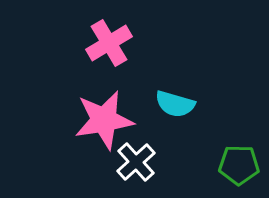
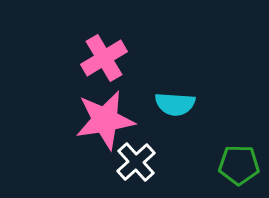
pink cross: moved 5 px left, 15 px down
cyan semicircle: rotated 12 degrees counterclockwise
pink star: moved 1 px right
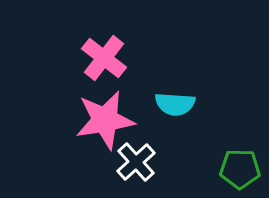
pink cross: rotated 21 degrees counterclockwise
green pentagon: moved 1 px right, 4 px down
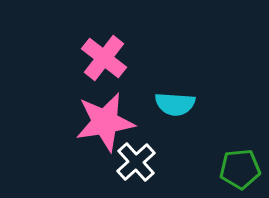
pink star: moved 2 px down
green pentagon: rotated 6 degrees counterclockwise
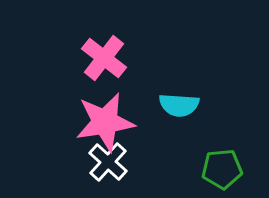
cyan semicircle: moved 4 px right, 1 px down
white cross: moved 28 px left; rotated 6 degrees counterclockwise
green pentagon: moved 18 px left
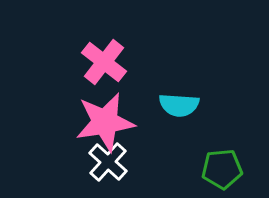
pink cross: moved 4 px down
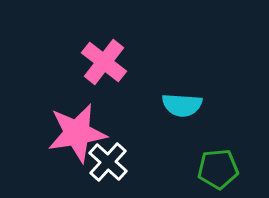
cyan semicircle: moved 3 px right
pink star: moved 28 px left, 11 px down
green pentagon: moved 4 px left
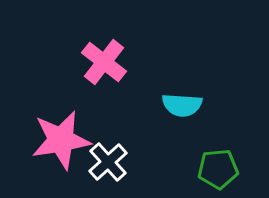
pink star: moved 16 px left, 7 px down
white cross: rotated 6 degrees clockwise
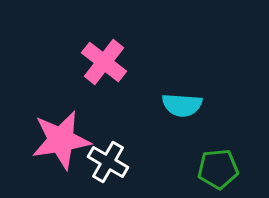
white cross: rotated 18 degrees counterclockwise
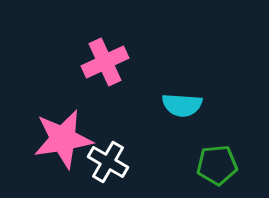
pink cross: moved 1 px right; rotated 27 degrees clockwise
pink star: moved 2 px right, 1 px up
green pentagon: moved 1 px left, 4 px up
